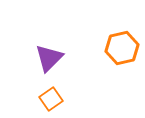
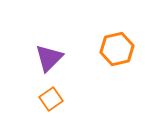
orange hexagon: moved 5 px left, 1 px down
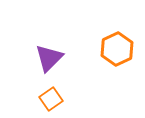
orange hexagon: rotated 12 degrees counterclockwise
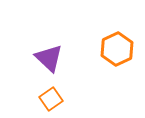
purple triangle: rotated 32 degrees counterclockwise
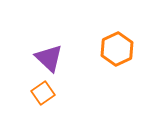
orange square: moved 8 px left, 6 px up
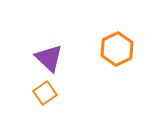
orange square: moved 2 px right
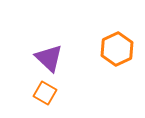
orange square: rotated 25 degrees counterclockwise
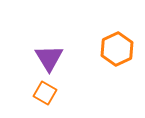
purple triangle: rotated 16 degrees clockwise
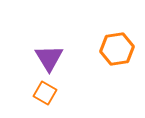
orange hexagon: rotated 16 degrees clockwise
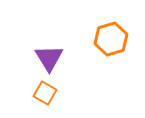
orange hexagon: moved 6 px left, 10 px up; rotated 8 degrees counterclockwise
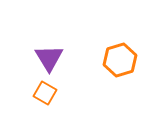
orange hexagon: moved 9 px right, 21 px down
